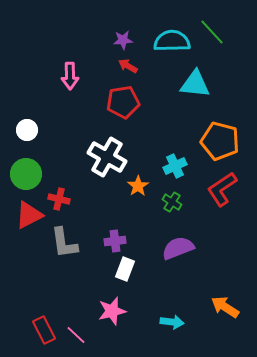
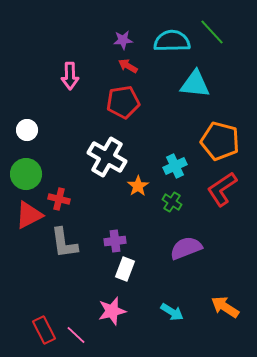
purple semicircle: moved 8 px right
cyan arrow: moved 10 px up; rotated 25 degrees clockwise
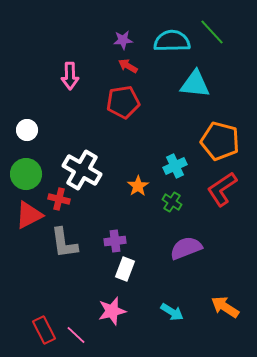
white cross: moved 25 px left, 13 px down
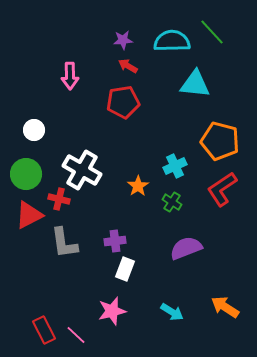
white circle: moved 7 px right
